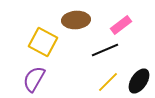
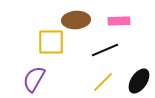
pink rectangle: moved 2 px left, 4 px up; rotated 35 degrees clockwise
yellow square: moved 8 px right; rotated 28 degrees counterclockwise
yellow line: moved 5 px left
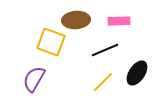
yellow square: rotated 20 degrees clockwise
black ellipse: moved 2 px left, 8 px up
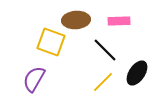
black line: rotated 68 degrees clockwise
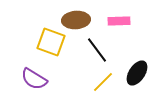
black line: moved 8 px left; rotated 8 degrees clockwise
purple semicircle: rotated 88 degrees counterclockwise
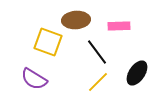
pink rectangle: moved 5 px down
yellow square: moved 3 px left
black line: moved 2 px down
yellow line: moved 5 px left
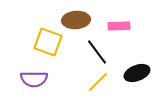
black ellipse: rotated 35 degrees clockwise
purple semicircle: rotated 32 degrees counterclockwise
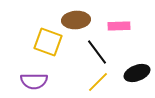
purple semicircle: moved 2 px down
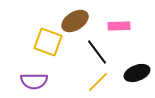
brown ellipse: moved 1 px left, 1 px down; rotated 28 degrees counterclockwise
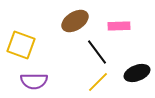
yellow square: moved 27 px left, 3 px down
